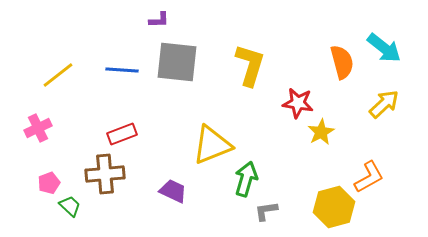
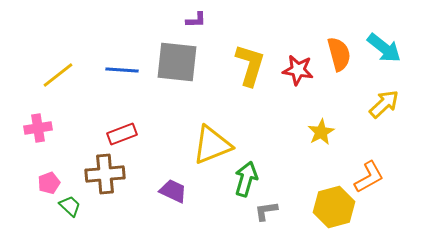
purple L-shape: moved 37 px right
orange semicircle: moved 3 px left, 8 px up
red star: moved 33 px up
pink cross: rotated 16 degrees clockwise
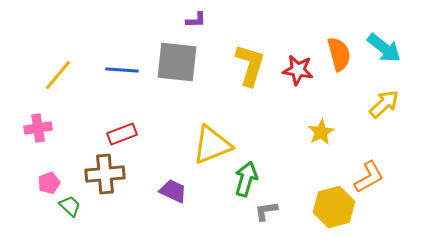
yellow line: rotated 12 degrees counterclockwise
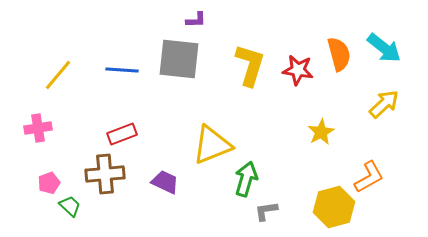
gray square: moved 2 px right, 3 px up
purple trapezoid: moved 8 px left, 9 px up
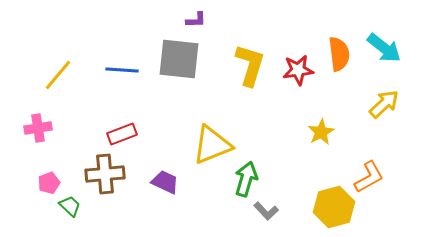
orange semicircle: rotated 8 degrees clockwise
red star: rotated 16 degrees counterclockwise
gray L-shape: rotated 125 degrees counterclockwise
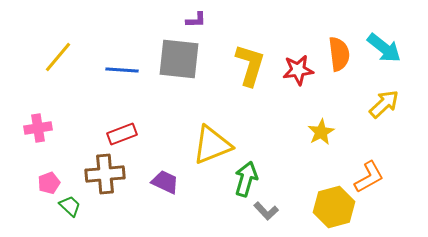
yellow line: moved 18 px up
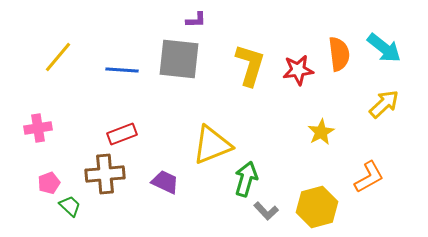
yellow hexagon: moved 17 px left
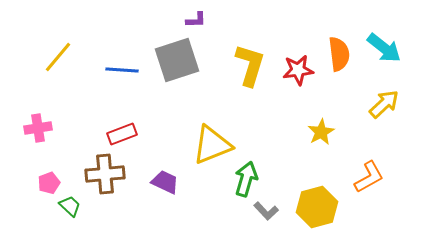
gray square: moved 2 px left, 1 px down; rotated 24 degrees counterclockwise
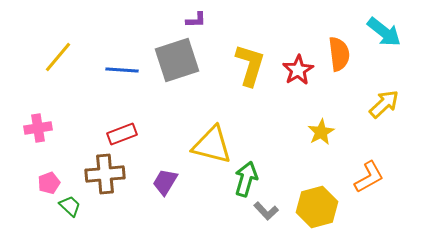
cyan arrow: moved 16 px up
red star: rotated 24 degrees counterclockwise
yellow triangle: rotated 36 degrees clockwise
purple trapezoid: rotated 84 degrees counterclockwise
